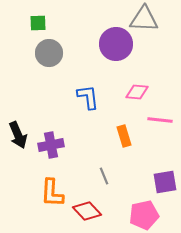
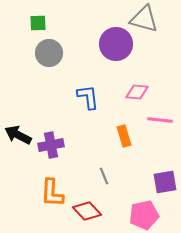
gray triangle: rotated 12 degrees clockwise
black arrow: rotated 140 degrees clockwise
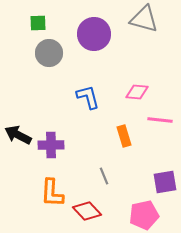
purple circle: moved 22 px left, 10 px up
blue L-shape: rotated 8 degrees counterclockwise
purple cross: rotated 10 degrees clockwise
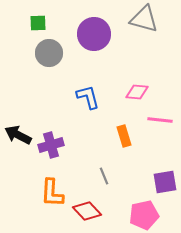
purple cross: rotated 15 degrees counterclockwise
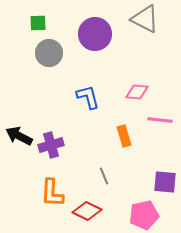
gray triangle: moved 1 px right; rotated 12 degrees clockwise
purple circle: moved 1 px right
black arrow: moved 1 px right, 1 px down
purple square: rotated 15 degrees clockwise
red diamond: rotated 20 degrees counterclockwise
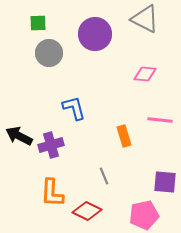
pink diamond: moved 8 px right, 18 px up
blue L-shape: moved 14 px left, 11 px down
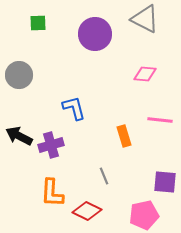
gray circle: moved 30 px left, 22 px down
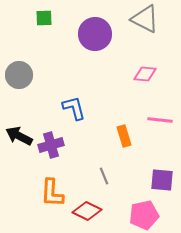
green square: moved 6 px right, 5 px up
purple square: moved 3 px left, 2 px up
